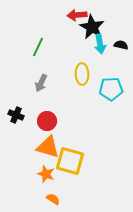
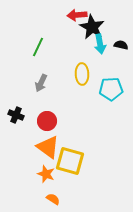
orange triangle: rotated 20 degrees clockwise
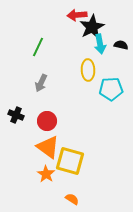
black star: rotated 15 degrees clockwise
yellow ellipse: moved 6 px right, 4 px up
orange star: rotated 12 degrees clockwise
orange semicircle: moved 19 px right
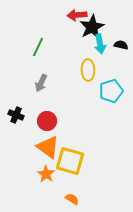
cyan pentagon: moved 2 px down; rotated 15 degrees counterclockwise
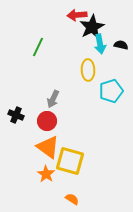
gray arrow: moved 12 px right, 16 px down
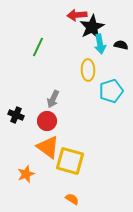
orange star: moved 20 px left; rotated 18 degrees clockwise
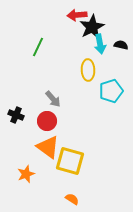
gray arrow: rotated 66 degrees counterclockwise
